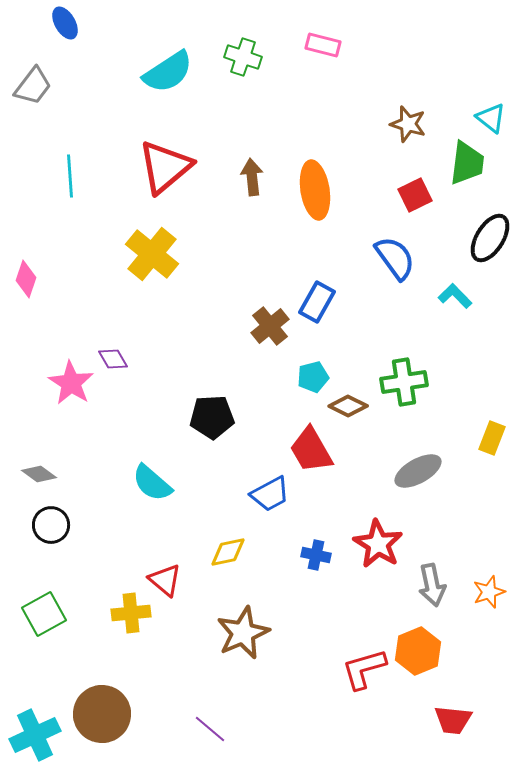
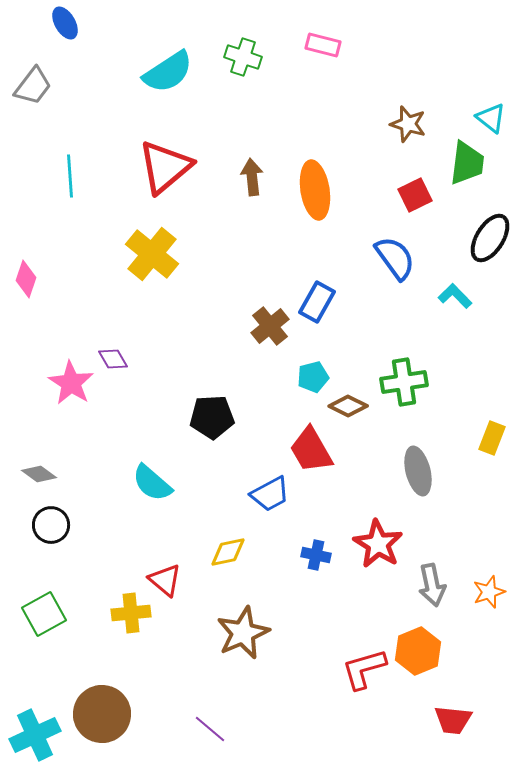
gray ellipse at (418, 471): rotated 75 degrees counterclockwise
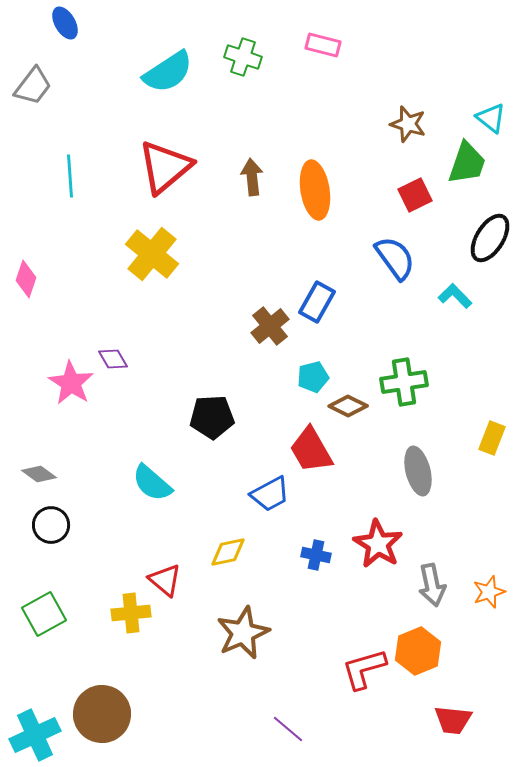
green trapezoid at (467, 163): rotated 12 degrees clockwise
purple line at (210, 729): moved 78 px right
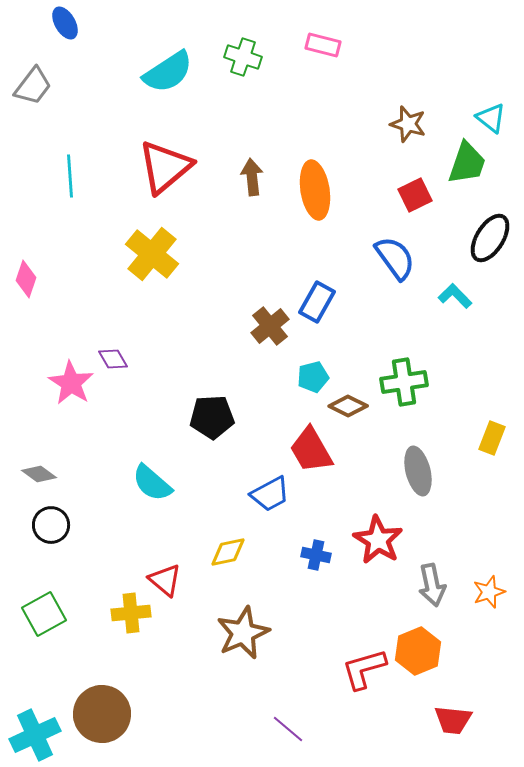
red star at (378, 544): moved 4 px up
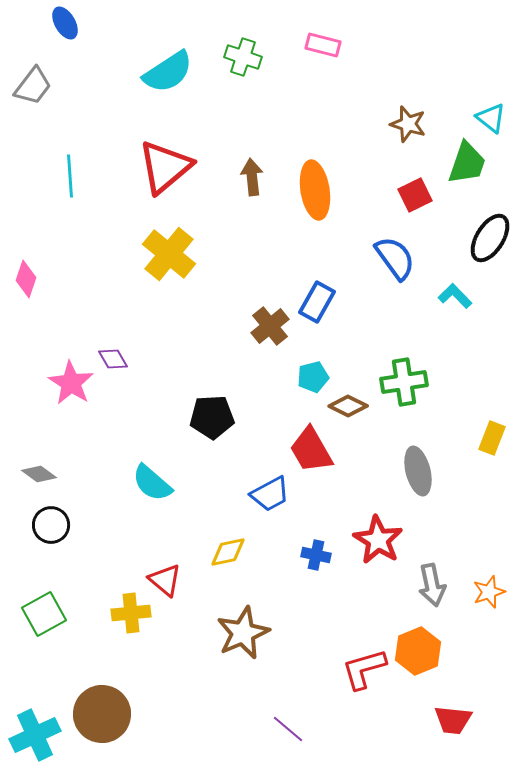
yellow cross at (152, 254): moved 17 px right
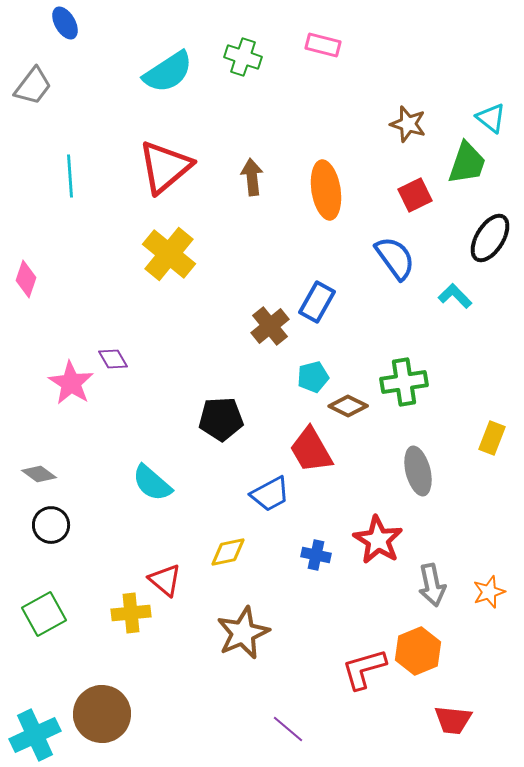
orange ellipse at (315, 190): moved 11 px right
black pentagon at (212, 417): moved 9 px right, 2 px down
